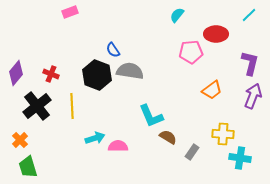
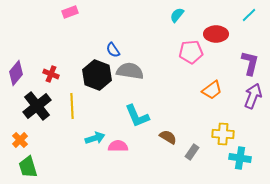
cyan L-shape: moved 14 px left
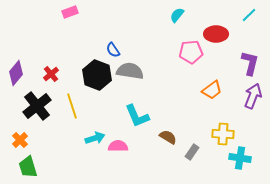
red cross: rotated 28 degrees clockwise
yellow line: rotated 15 degrees counterclockwise
